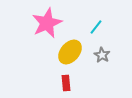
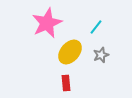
gray star: moved 1 px left; rotated 21 degrees clockwise
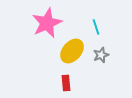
cyan line: rotated 56 degrees counterclockwise
yellow ellipse: moved 2 px right, 1 px up
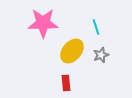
pink star: moved 4 px left; rotated 24 degrees clockwise
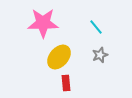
cyan line: rotated 21 degrees counterclockwise
yellow ellipse: moved 13 px left, 6 px down
gray star: moved 1 px left
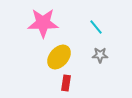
gray star: rotated 21 degrees clockwise
red rectangle: rotated 14 degrees clockwise
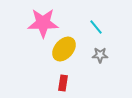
yellow ellipse: moved 5 px right, 8 px up
red rectangle: moved 3 px left
